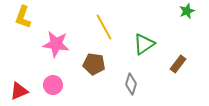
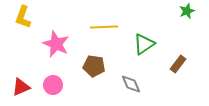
yellow line: rotated 64 degrees counterclockwise
pink star: rotated 16 degrees clockwise
brown pentagon: moved 2 px down
gray diamond: rotated 40 degrees counterclockwise
red triangle: moved 2 px right, 4 px up
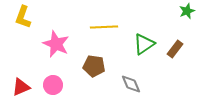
brown rectangle: moved 3 px left, 15 px up
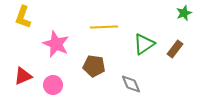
green star: moved 3 px left, 2 px down
red triangle: moved 2 px right, 11 px up
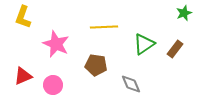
brown pentagon: moved 2 px right, 1 px up
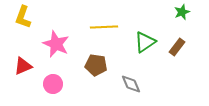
green star: moved 2 px left, 1 px up
green triangle: moved 1 px right, 2 px up
brown rectangle: moved 2 px right, 2 px up
red triangle: moved 10 px up
pink circle: moved 1 px up
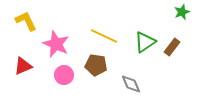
yellow L-shape: moved 3 px right, 4 px down; rotated 135 degrees clockwise
yellow line: moved 9 px down; rotated 28 degrees clockwise
brown rectangle: moved 5 px left
pink circle: moved 11 px right, 9 px up
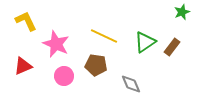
pink circle: moved 1 px down
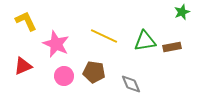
green triangle: moved 1 px up; rotated 25 degrees clockwise
brown rectangle: rotated 42 degrees clockwise
brown pentagon: moved 2 px left, 7 px down
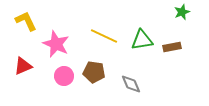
green triangle: moved 3 px left, 1 px up
